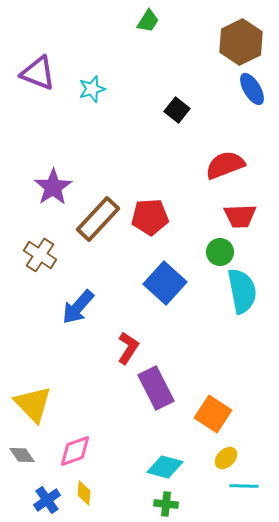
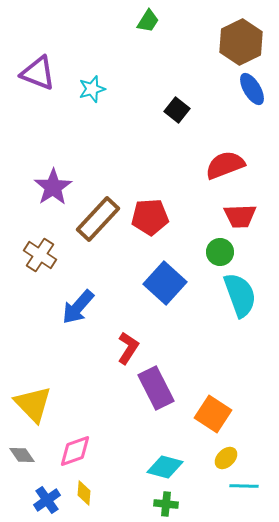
cyan semicircle: moved 2 px left, 4 px down; rotated 9 degrees counterclockwise
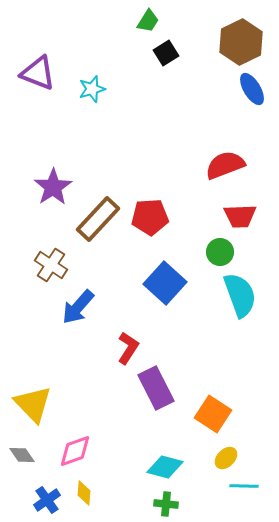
black square: moved 11 px left, 57 px up; rotated 20 degrees clockwise
brown cross: moved 11 px right, 10 px down
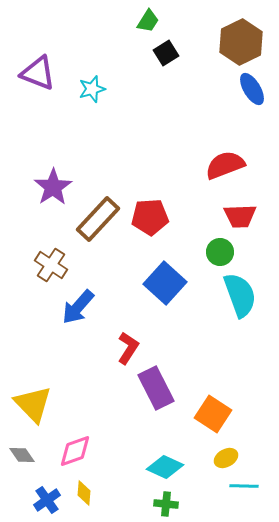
yellow ellipse: rotated 15 degrees clockwise
cyan diamond: rotated 9 degrees clockwise
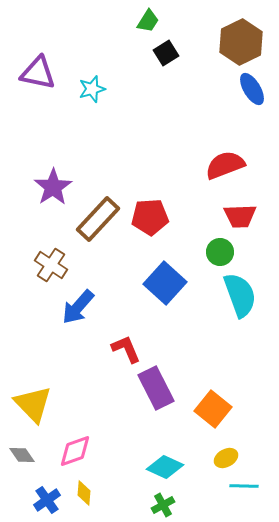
purple triangle: rotated 9 degrees counterclockwise
red L-shape: moved 2 px left, 1 px down; rotated 56 degrees counterclockwise
orange square: moved 5 px up; rotated 6 degrees clockwise
green cross: moved 3 px left, 1 px down; rotated 35 degrees counterclockwise
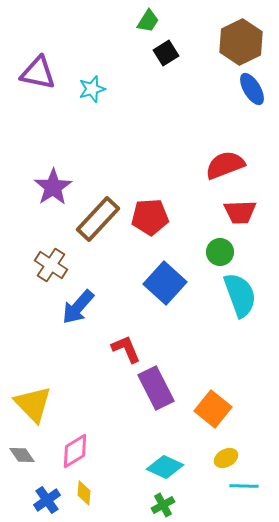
red trapezoid: moved 4 px up
pink diamond: rotated 12 degrees counterclockwise
